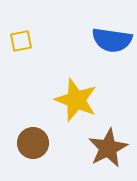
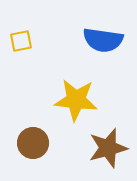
blue semicircle: moved 9 px left
yellow star: rotated 15 degrees counterclockwise
brown star: rotated 12 degrees clockwise
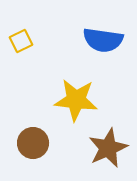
yellow square: rotated 15 degrees counterclockwise
brown star: rotated 9 degrees counterclockwise
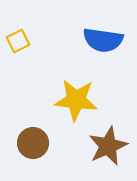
yellow square: moved 3 px left
brown star: moved 2 px up
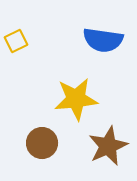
yellow square: moved 2 px left
yellow star: moved 1 px up; rotated 12 degrees counterclockwise
brown circle: moved 9 px right
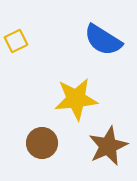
blue semicircle: rotated 24 degrees clockwise
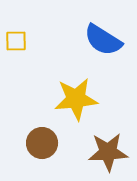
yellow square: rotated 25 degrees clockwise
brown star: moved 6 px down; rotated 21 degrees clockwise
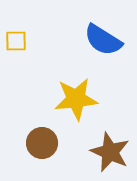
brown star: moved 2 px right; rotated 27 degrees clockwise
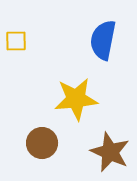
blue semicircle: rotated 69 degrees clockwise
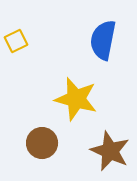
yellow square: rotated 25 degrees counterclockwise
yellow star: rotated 21 degrees clockwise
brown star: moved 1 px up
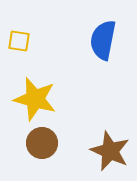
yellow square: moved 3 px right; rotated 35 degrees clockwise
yellow star: moved 41 px left
